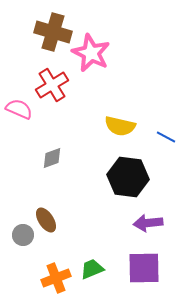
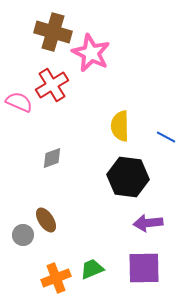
pink semicircle: moved 7 px up
yellow semicircle: rotated 76 degrees clockwise
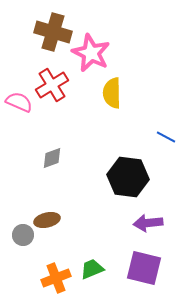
yellow semicircle: moved 8 px left, 33 px up
brown ellipse: moved 1 px right; rotated 70 degrees counterclockwise
purple square: rotated 15 degrees clockwise
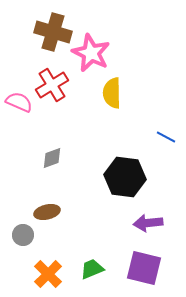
black hexagon: moved 3 px left
brown ellipse: moved 8 px up
orange cross: moved 8 px left, 4 px up; rotated 24 degrees counterclockwise
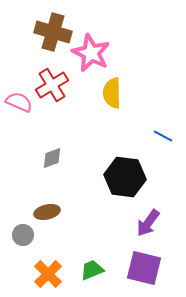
blue line: moved 3 px left, 1 px up
purple arrow: rotated 48 degrees counterclockwise
green trapezoid: moved 1 px down
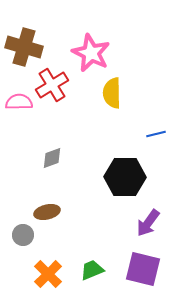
brown cross: moved 29 px left, 15 px down
pink semicircle: rotated 24 degrees counterclockwise
blue line: moved 7 px left, 2 px up; rotated 42 degrees counterclockwise
black hexagon: rotated 6 degrees counterclockwise
purple square: moved 1 px left, 1 px down
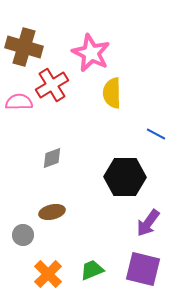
blue line: rotated 42 degrees clockwise
brown ellipse: moved 5 px right
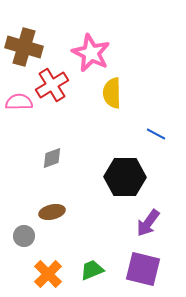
gray circle: moved 1 px right, 1 px down
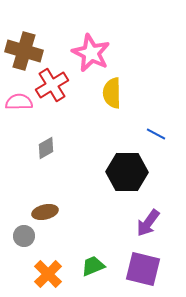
brown cross: moved 4 px down
gray diamond: moved 6 px left, 10 px up; rotated 10 degrees counterclockwise
black hexagon: moved 2 px right, 5 px up
brown ellipse: moved 7 px left
green trapezoid: moved 1 px right, 4 px up
